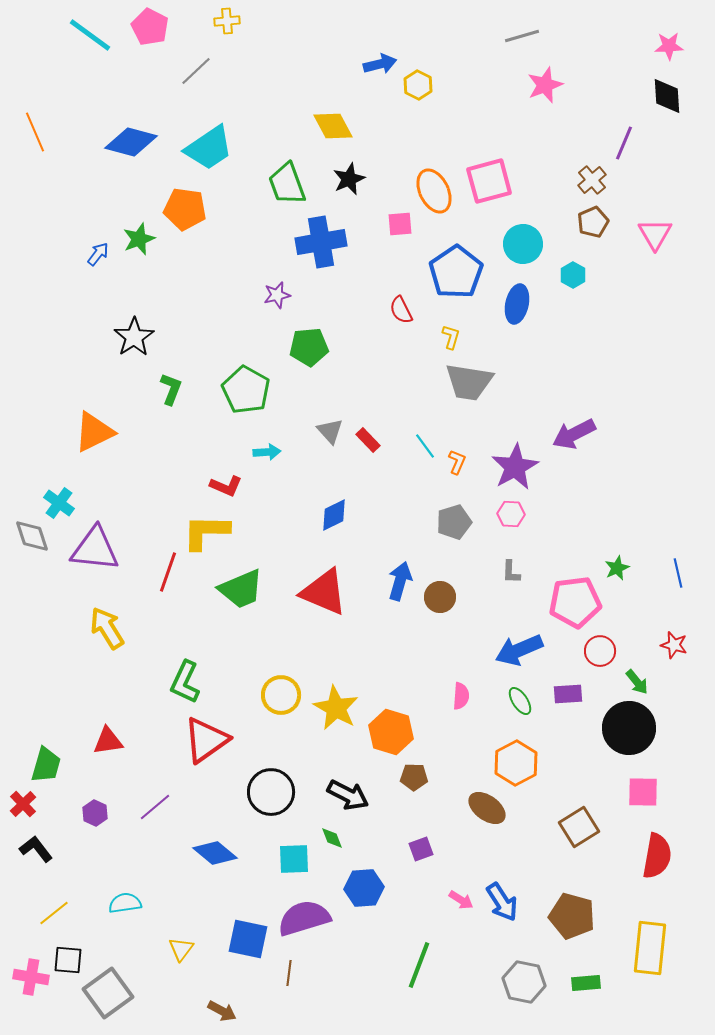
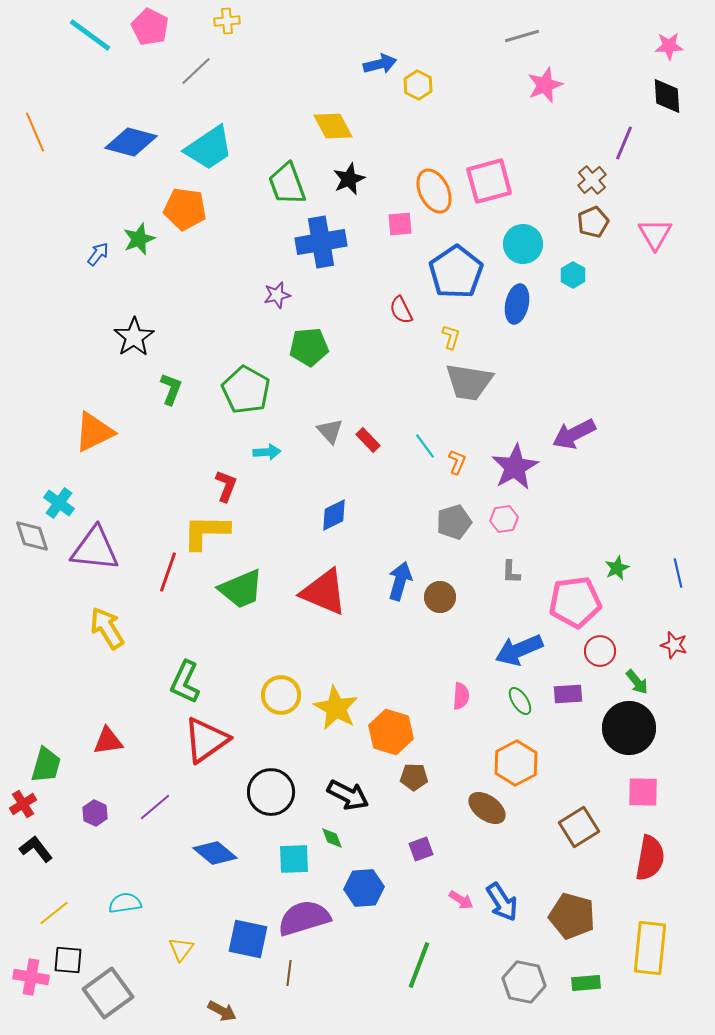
red L-shape at (226, 486): rotated 92 degrees counterclockwise
pink hexagon at (511, 514): moved 7 px left, 5 px down; rotated 12 degrees counterclockwise
red cross at (23, 804): rotated 12 degrees clockwise
red semicircle at (657, 856): moved 7 px left, 2 px down
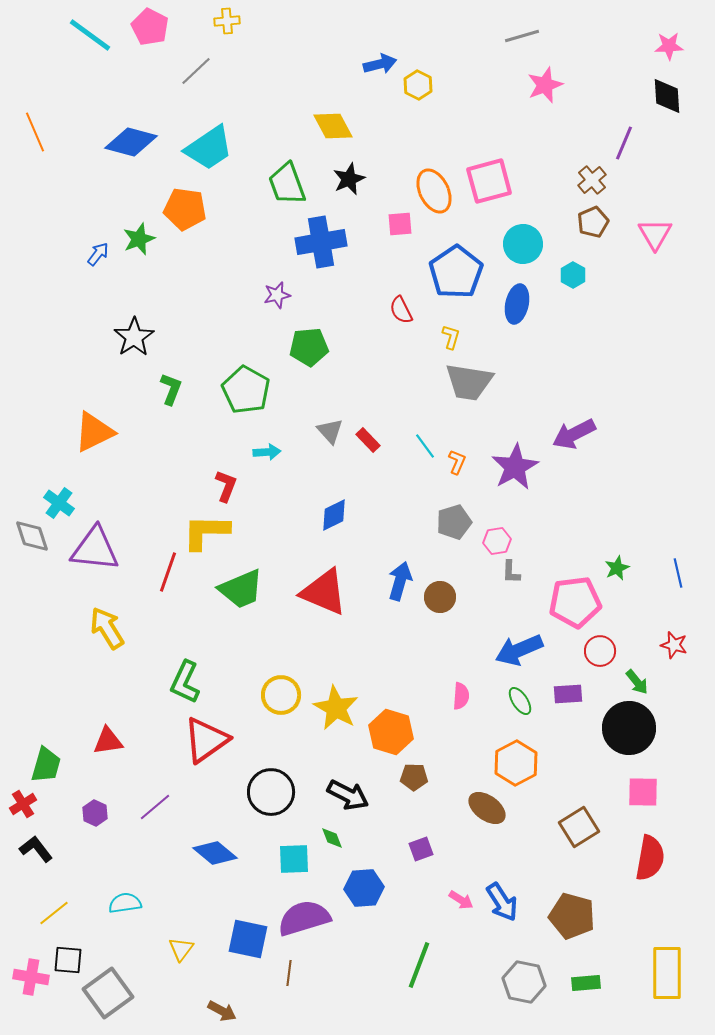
pink hexagon at (504, 519): moved 7 px left, 22 px down
yellow rectangle at (650, 948): moved 17 px right, 25 px down; rotated 6 degrees counterclockwise
